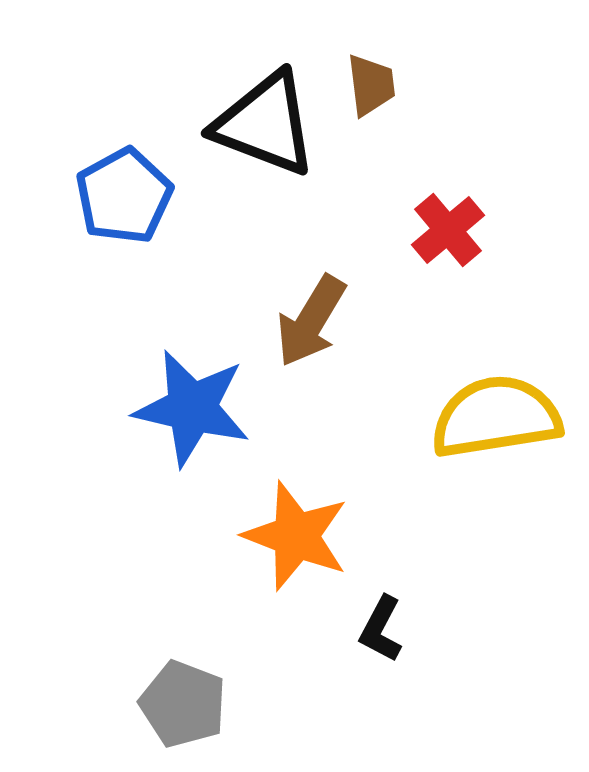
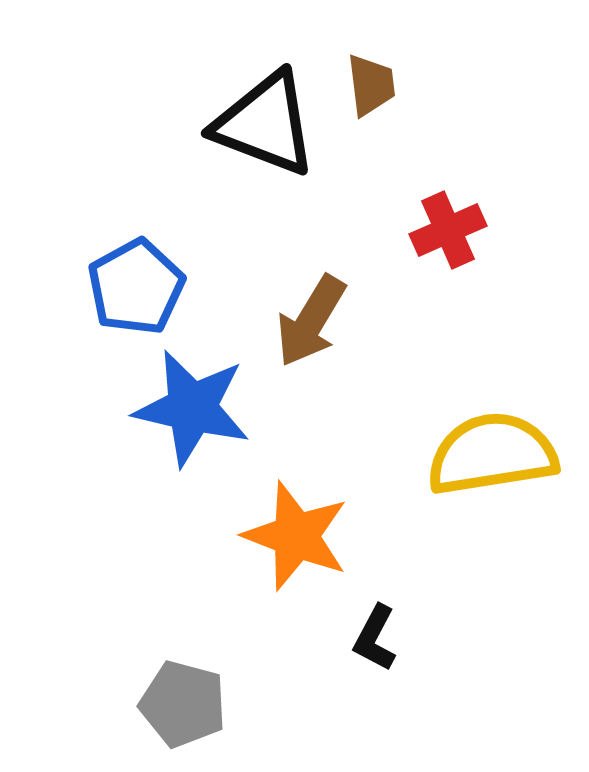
blue pentagon: moved 12 px right, 91 px down
red cross: rotated 16 degrees clockwise
yellow semicircle: moved 4 px left, 37 px down
black L-shape: moved 6 px left, 9 px down
gray pentagon: rotated 6 degrees counterclockwise
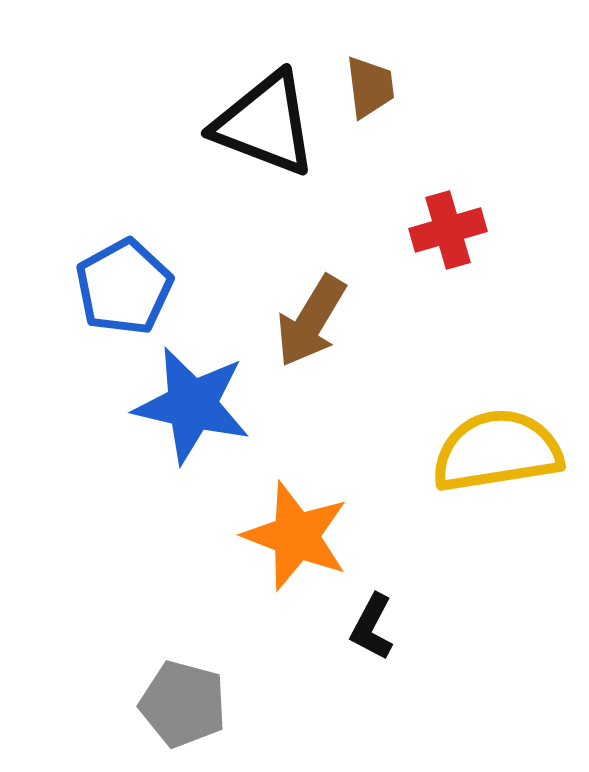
brown trapezoid: moved 1 px left, 2 px down
red cross: rotated 8 degrees clockwise
blue pentagon: moved 12 px left
blue star: moved 3 px up
yellow semicircle: moved 5 px right, 3 px up
black L-shape: moved 3 px left, 11 px up
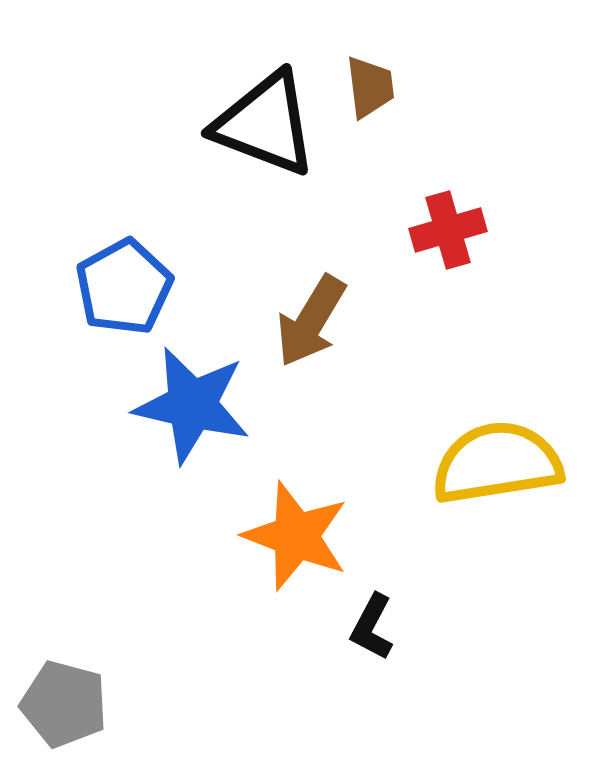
yellow semicircle: moved 12 px down
gray pentagon: moved 119 px left
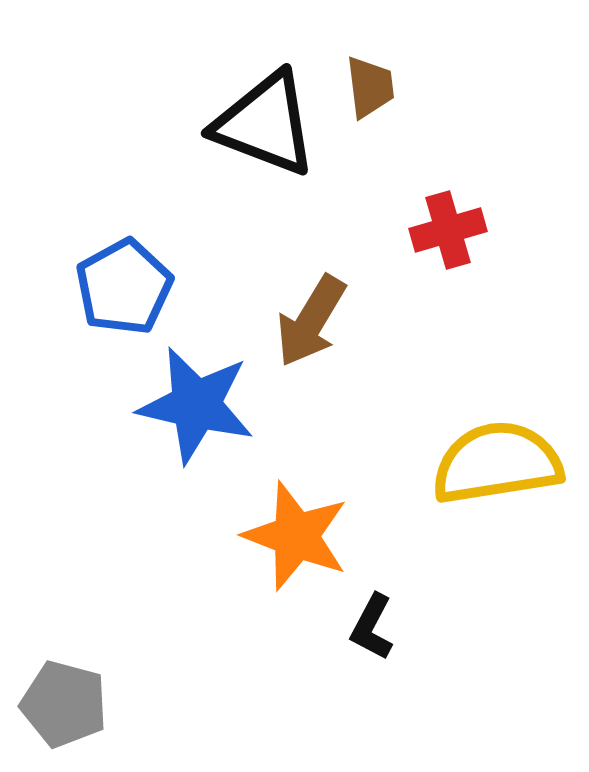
blue star: moved 4 px right
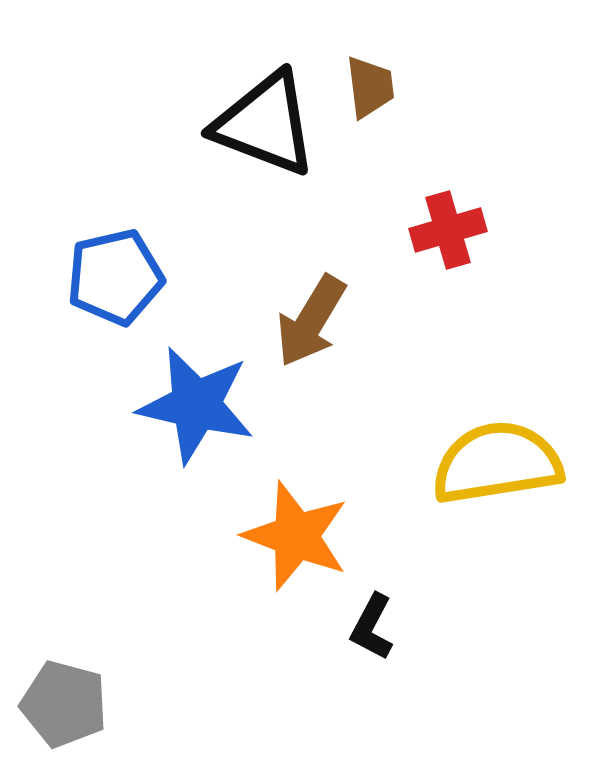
blue pentagon: moved 9 px left, 10 px up; rotated 16 degrees clockwise
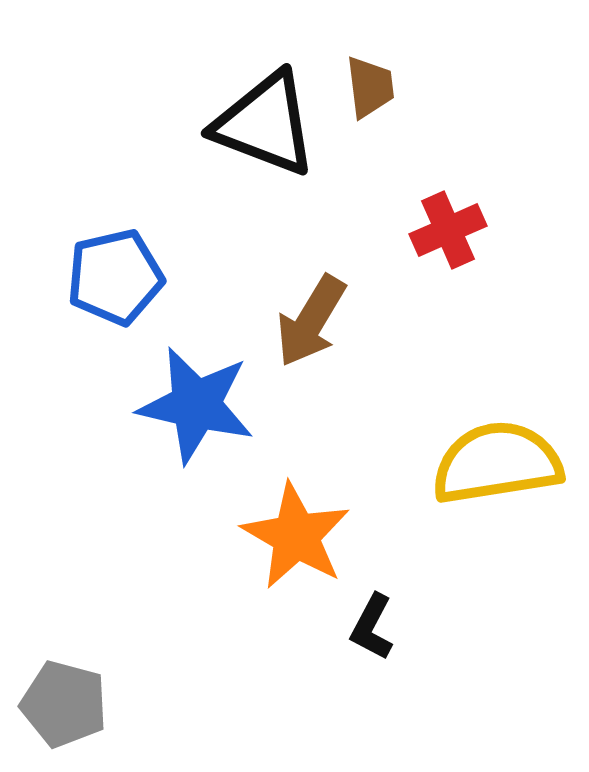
red cross: rotated 8 degrees counterclockwise
orange star: rotated 9 degrees clockwise
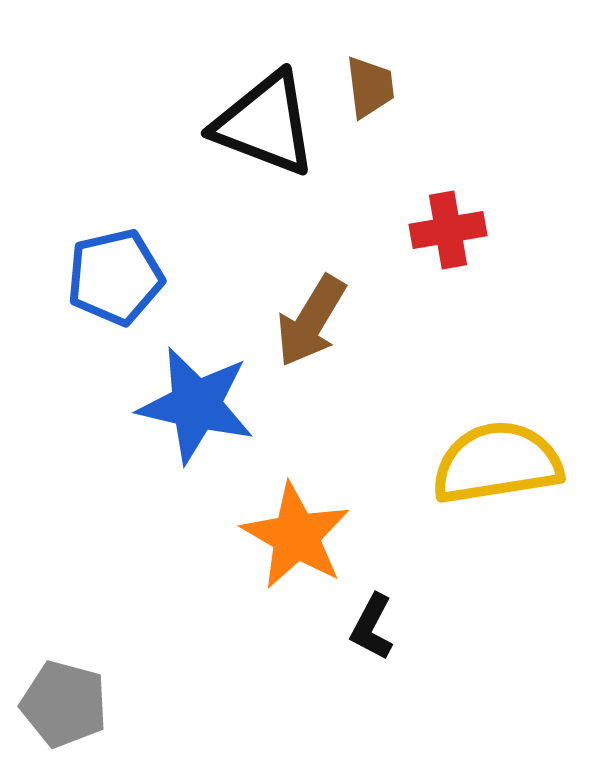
red cross: rotated 14 degrees clockwise
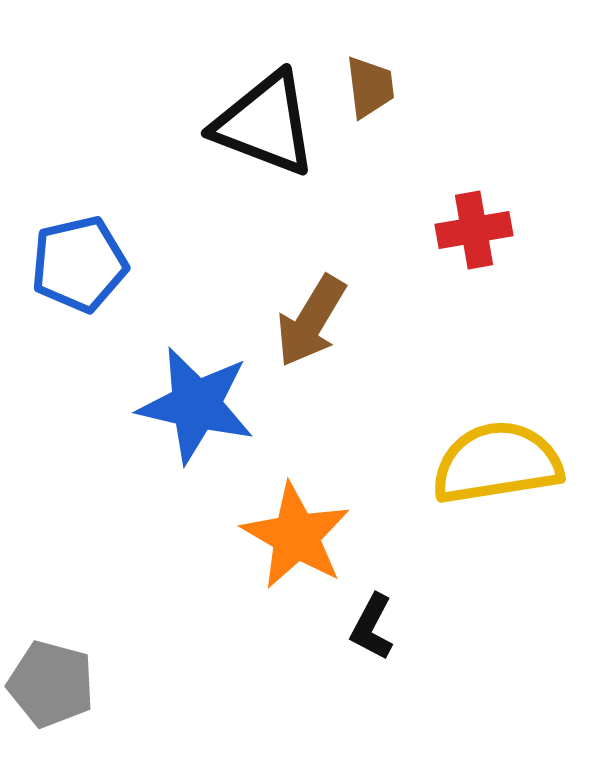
red cross: moved 26 px right
blue pentagon: moved 36 px left, 13 px up
gray pentagon: moved 13 px left, 20 px up
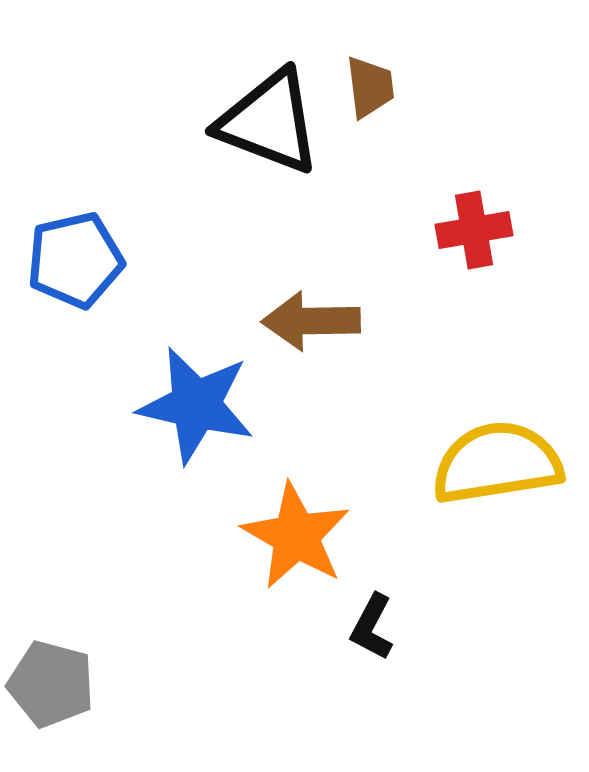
black triangle: moved 4 px right, 2 px up
blue pentagon: moved 4 px left, 4 px up
brown arrow: rotated 58 degrees clockwise
